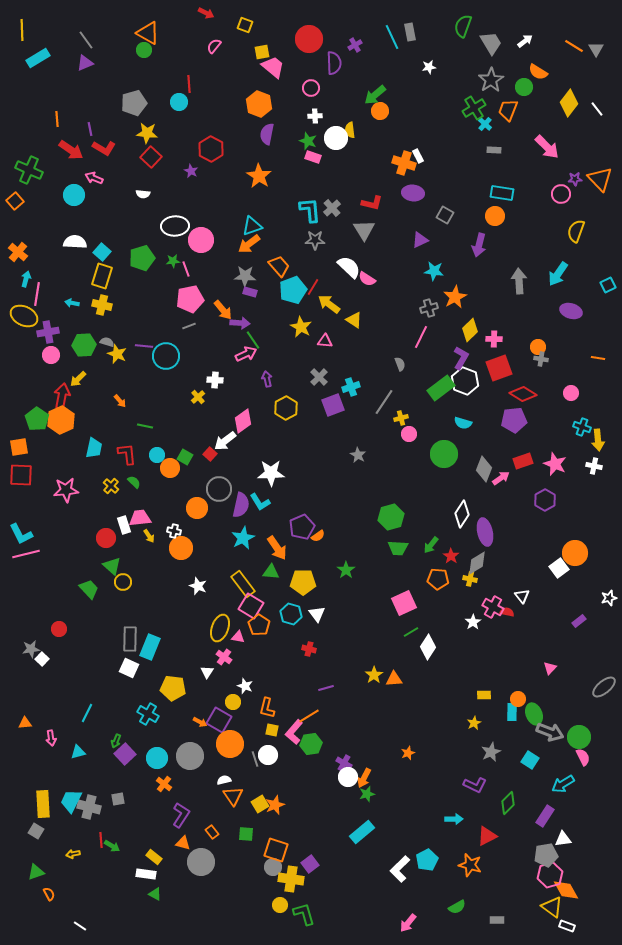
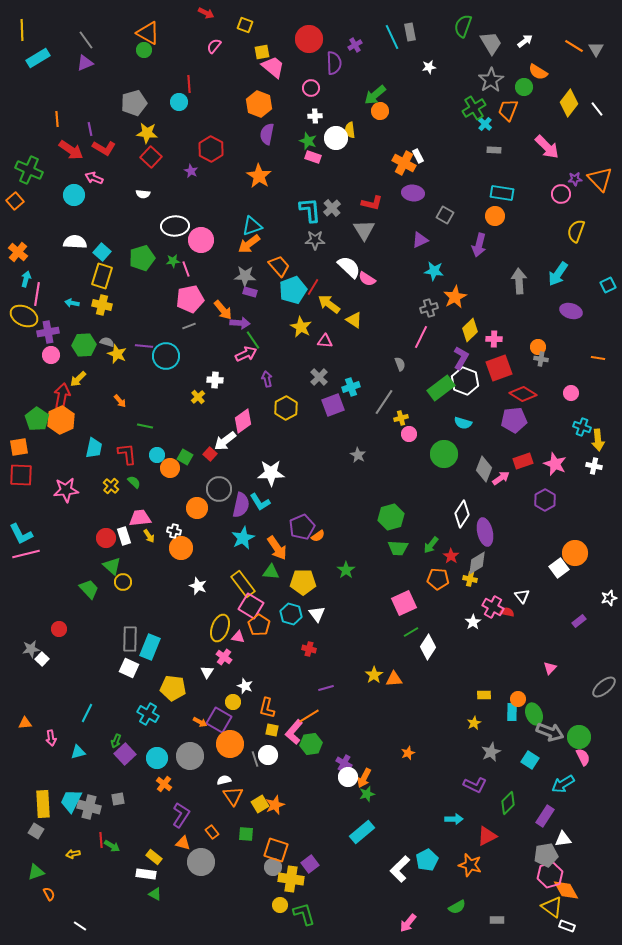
orange cross at (404, 163): rotated 10 degrees clockwise
white rectangle at (124, 525): moved 11 px down
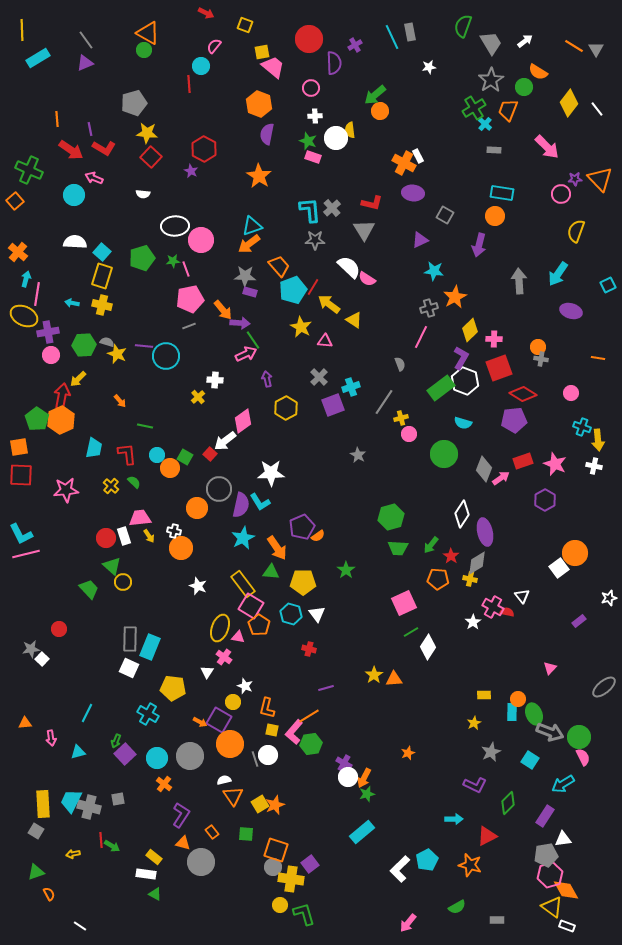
cyan circle at (179, 102): moved 22 px right, 36 px up
red hexagon at (211, 149): moved 7 px left
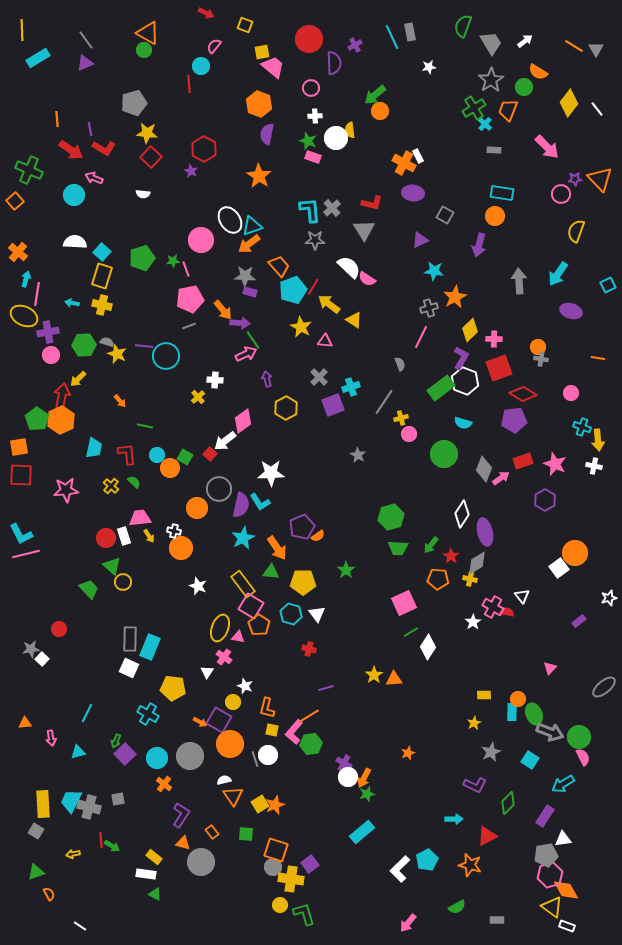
white ellipse at (175, 226): moved 55 px right, 6 px up; rotated 60 degrees clockwise
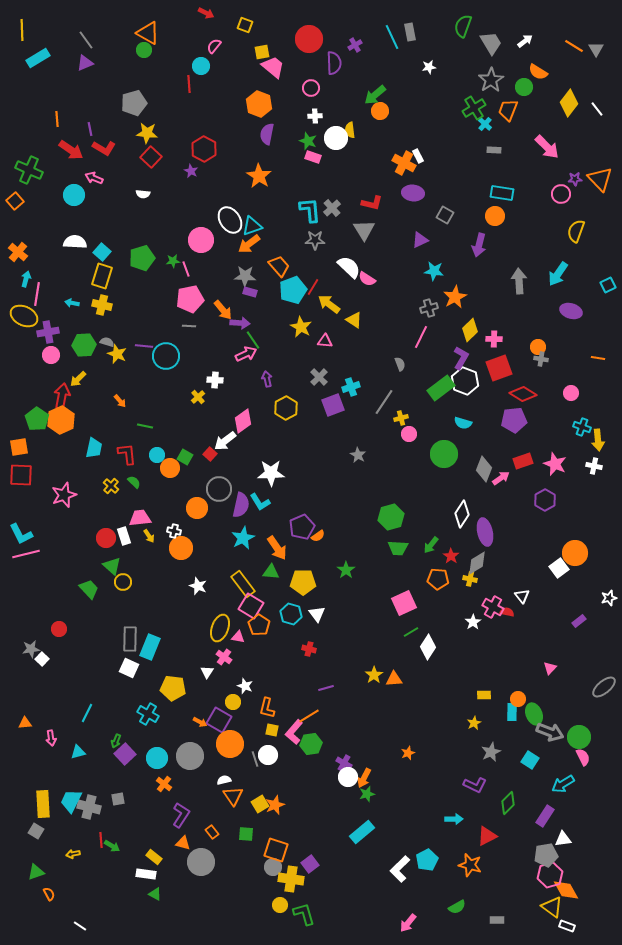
gray line at (189, 326): rotated 24 degrees clockwise
pink star at (66, 490): moved 2 px left, 5 px down; rotated 15 degrees counterclockwise
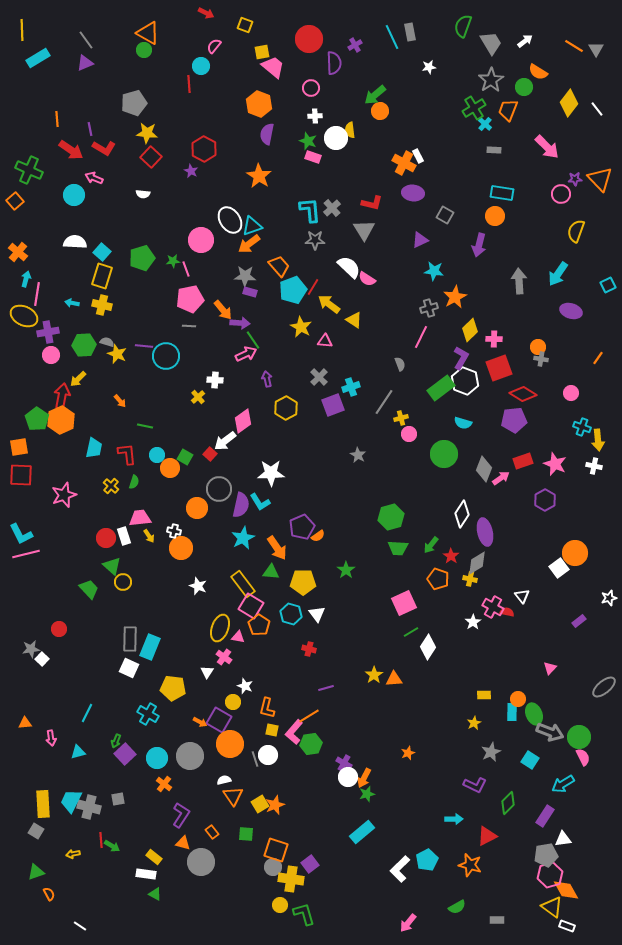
orange line at (598, 358): rotated 64 degrees counterclockwise
green semicircle at (134, 482): rotated 64 degrees clockwise
orange pentagon at (438, 579): rotated 15 degrees clockwise
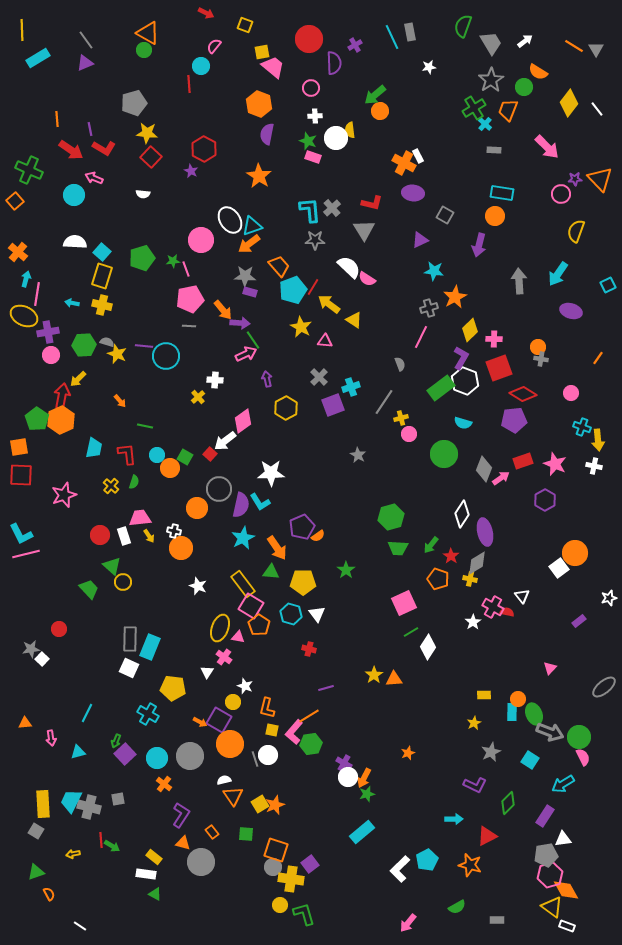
red circle at (106, 538): moved 6 px left, 3 px up
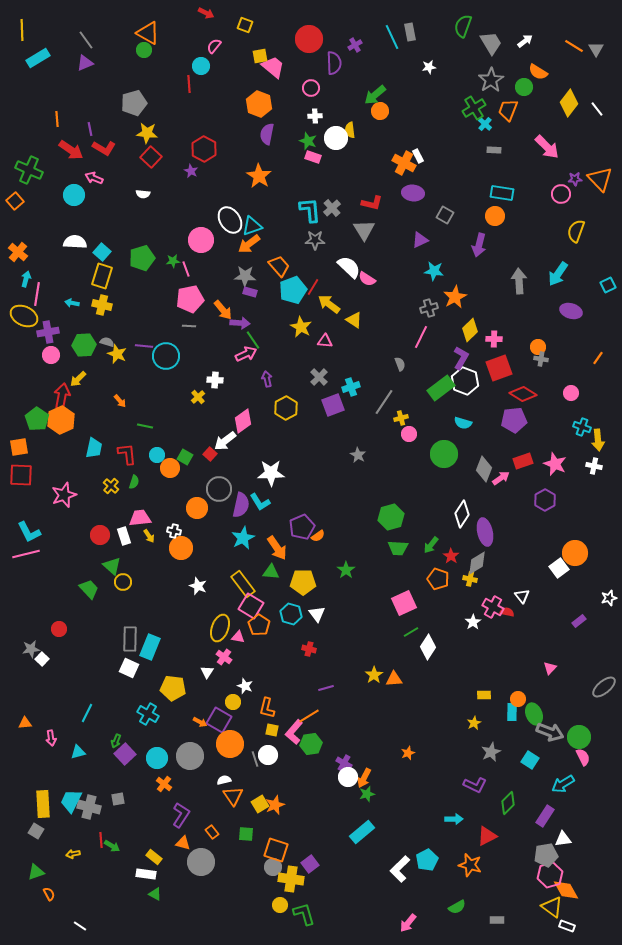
yellow square at (262, 52): moved 2 px left, 4 px down
cyan L-shape at (21, 534): moved 8 px right, 2 px up
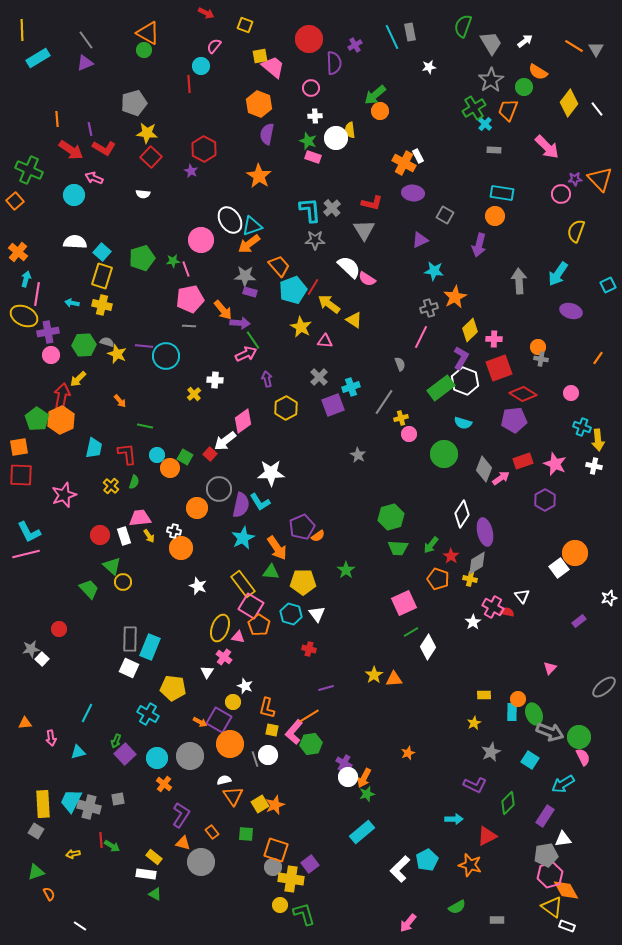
yellow cross at (198, 397): moved 4 px left, 3 px up
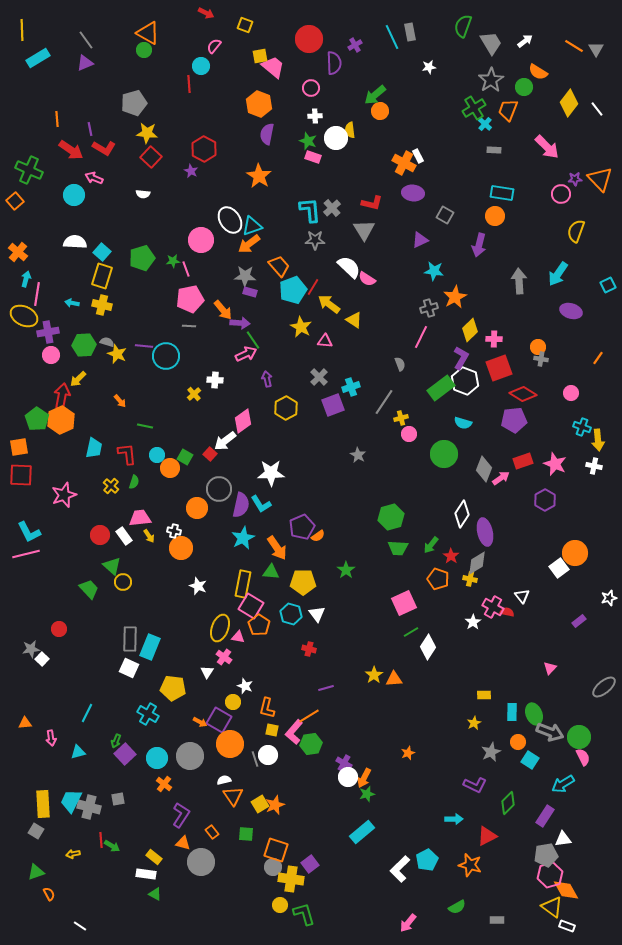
cyan L-shape at (260, 502): moved 1 px right, 2 px down
white rectangle at (124, 536): rotated 18 degrees counterclockwise
yellow rectangle at (243, 584): rotated 48 degrees clockwise
orange circle at (518, 699): moved 43 px down
